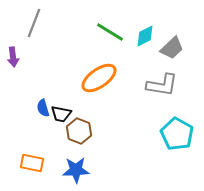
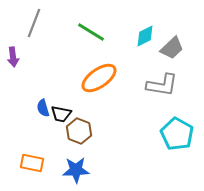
green line: moved 19 px left
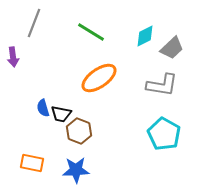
cyan pentagon: moved 13 px left
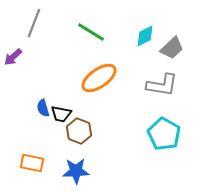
purple arrow: rotated 54 degrees clockwise
blue star: moved 1 px down
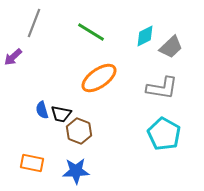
gray trapezoid: moved 1 px left, 1 px up
gray L-shape: moved 3 px down
blue semicircle: moved 1 px left, 2 px down
